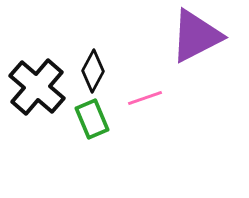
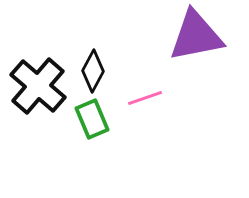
purple triangle: rotated 16 degrees clockwise
black cross: moved 1 px right, 1 px up
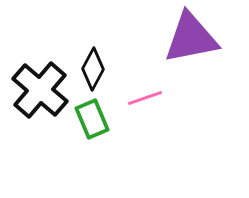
purple triangle: moved 5 px left, 2 px down
black diamond: moved 2 px up
black cross: moved 2 px right, 4 px down
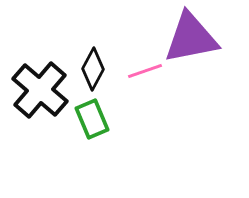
pink line: moved 27 px up
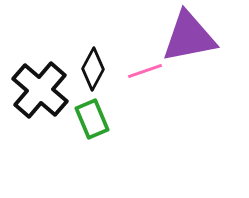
purple triangle: moved 2 px left, 1 px up
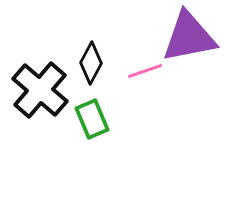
black diamond: moved 2 px left, 6 px up
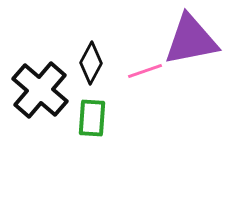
purple triangle: moved 2 px right, 3 px down
green rectangle: moved 1 px up; rotated 27 degrees clockwise
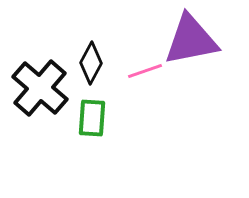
black cross: moved 2 px up
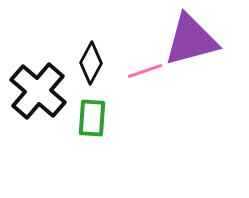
purple triangle: rotated 4 degrees counterclockwise
black cross: moved 2 px left, 3 px down
